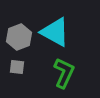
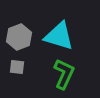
cyan triangle: moved 4 px right, 4 px down; rotated 12 degrees counterclockwise
green L-shape: moved 1 px down
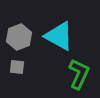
cyan triangle: rotated 12 degrees clockwise
green L-shape: moved 15 px right
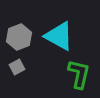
gray square: rotated 35 degrees counterclockwise
green L-shape: rotated 12 degrees counterclockwise
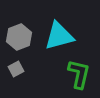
cyan triangle: rotated 44 degrees counterclockwise
gray square: moved 1 px left, 2 px down
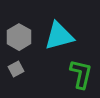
gray hexagon: rotated 10 degrees counterclockwise
green L-shape: moved 2 px right
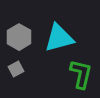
cyan triangle: moved 2 px down
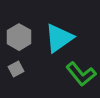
cyan triangle: rotated 20 degrees counterclockwise
green L-shape: rotated 128 degrees clockwise
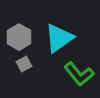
gray square: moved 8 px right, 5 px up
green L-shape: moved 2 px left
